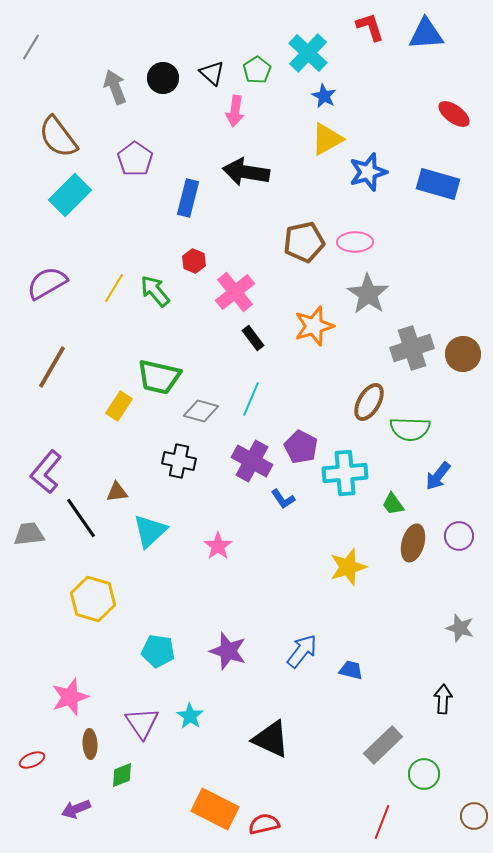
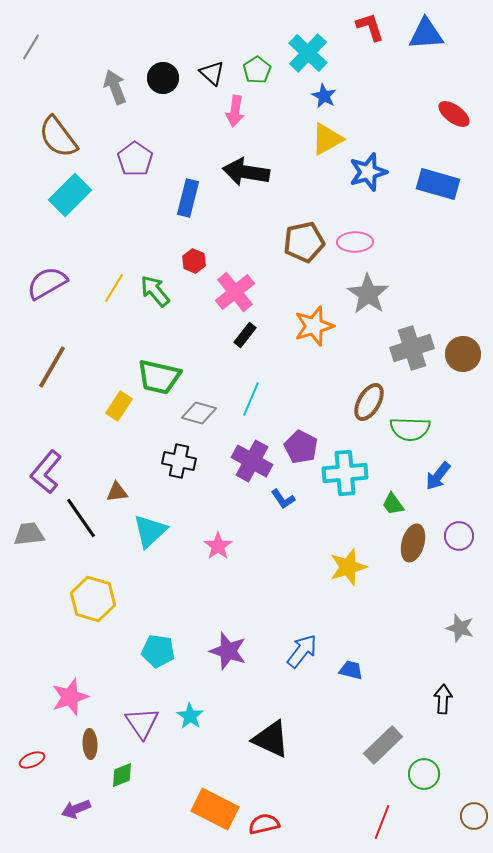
black rectangle at (253, 338): moved 8 px left, 3 px up; rotated 75 degrees clockwise
gray diamond at (201, 411): moved 2 px left, 2 px down
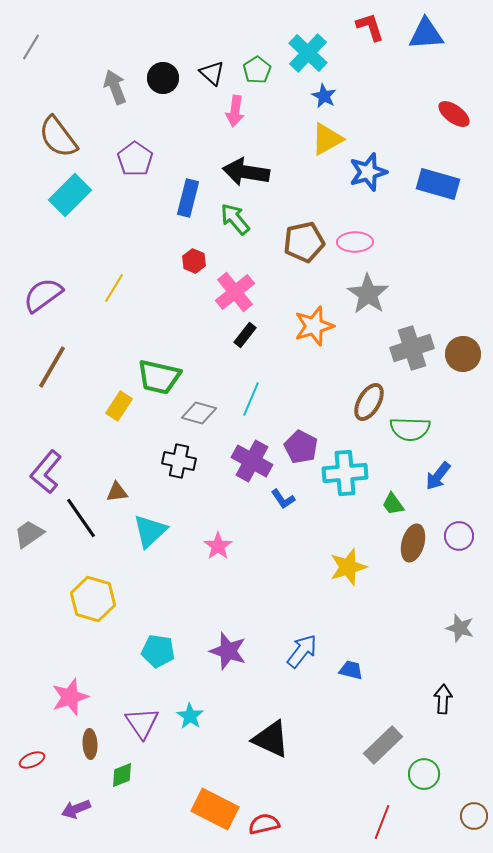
purple semicircle at (47, 283): moved 4 px left, 12 px down; rotated 6 degrees counterclockwise
green arrow at (155, 291): moved 80 px right, 72 px up
gray trapezoid at (29, 534): rotated 28 degrees counterclockwise
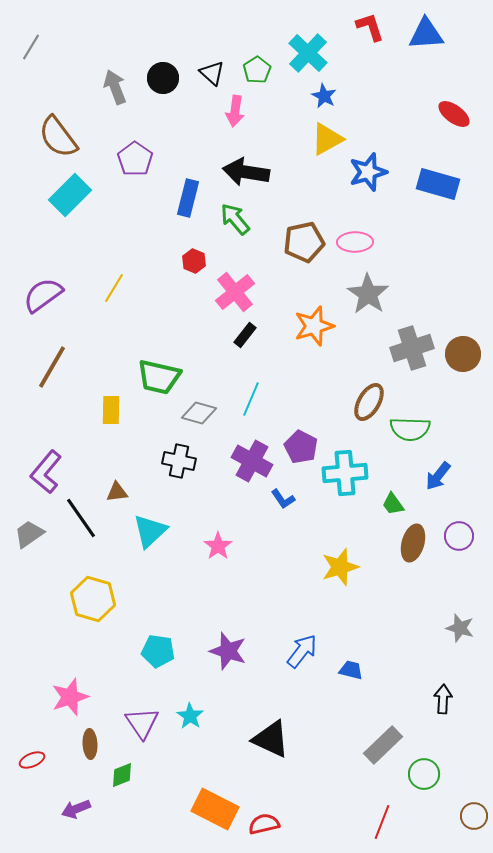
yellow rectangle at (119, 406): moved 8 px left, 4 px down; rotated 32 degrees counterclockwise
yellow star at (348, 567): moved 8 px left
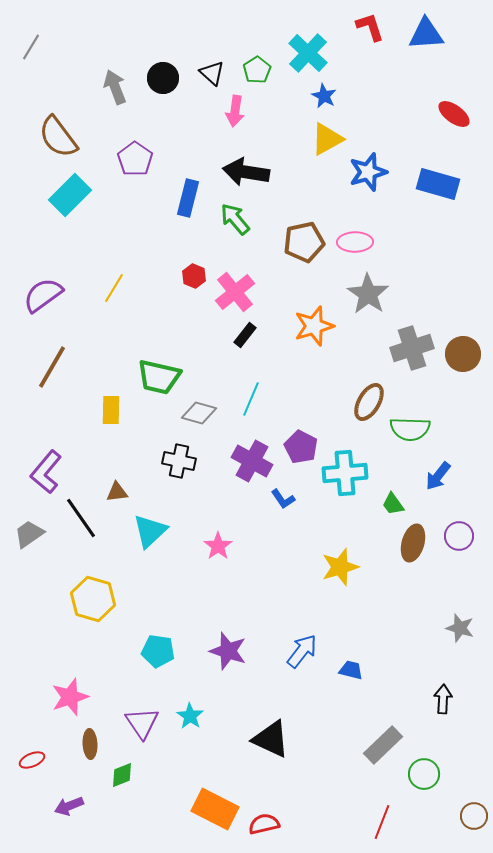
red hexagon at (194, 261): moved 15 px down
purple arrow at (76, 809): moved 7 px left, 3 px up
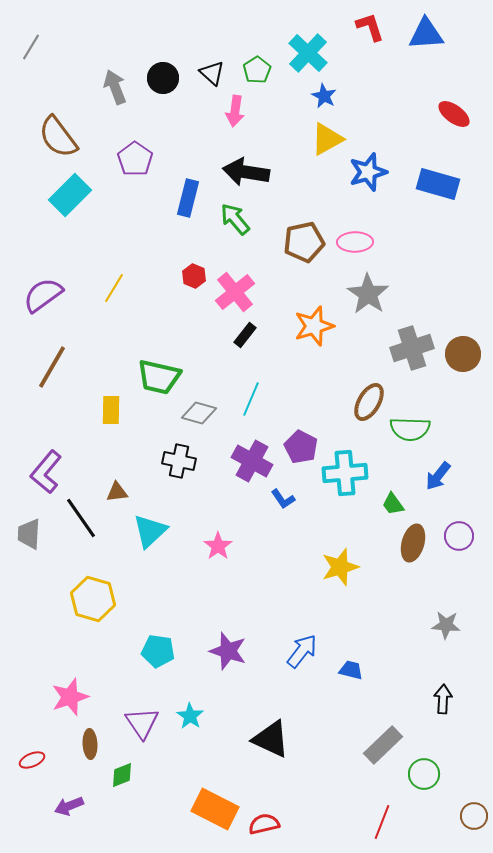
gray trapezoid at (29, 534): rotated 52 degrees counterclockwise
gray star at (460, 628): moved 14 px left, 3 px up; rotated 12 degrees counterclockwise
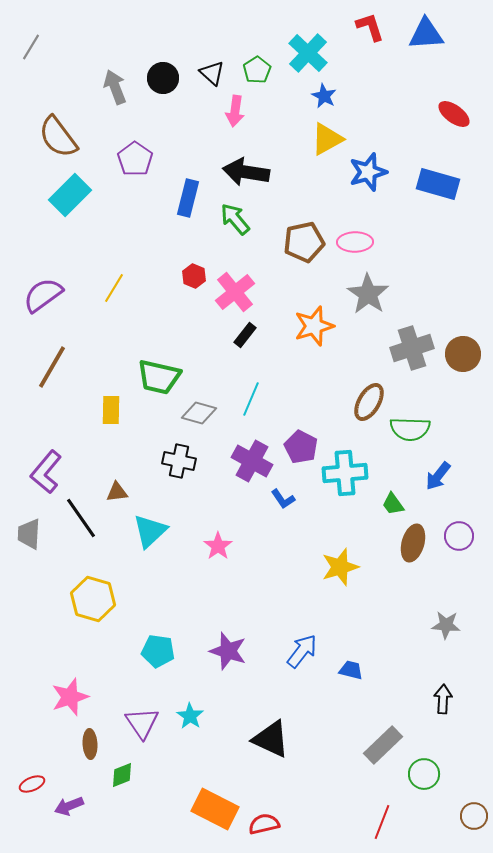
red ellipse at (32, 760): moved 24 px down
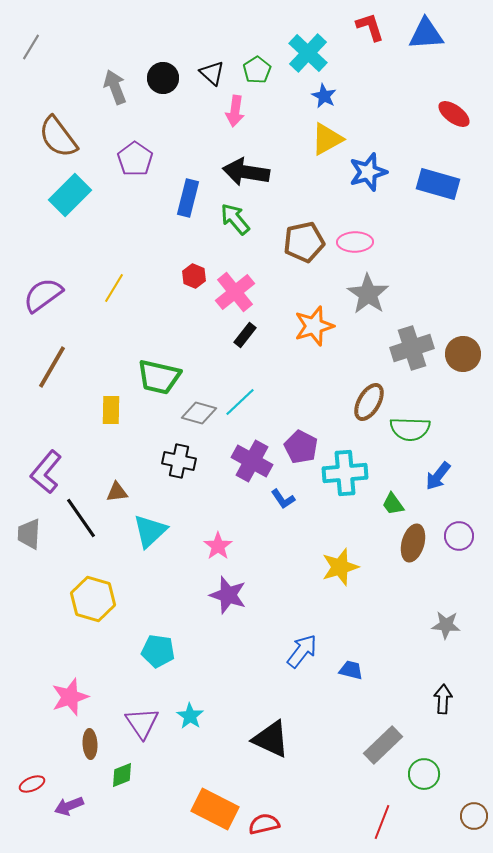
cyan line at (251, 399): moved 11 px left, 3 px down; rotated 24 degrees clockwise
purple star at (228, 651): moved 56 px up
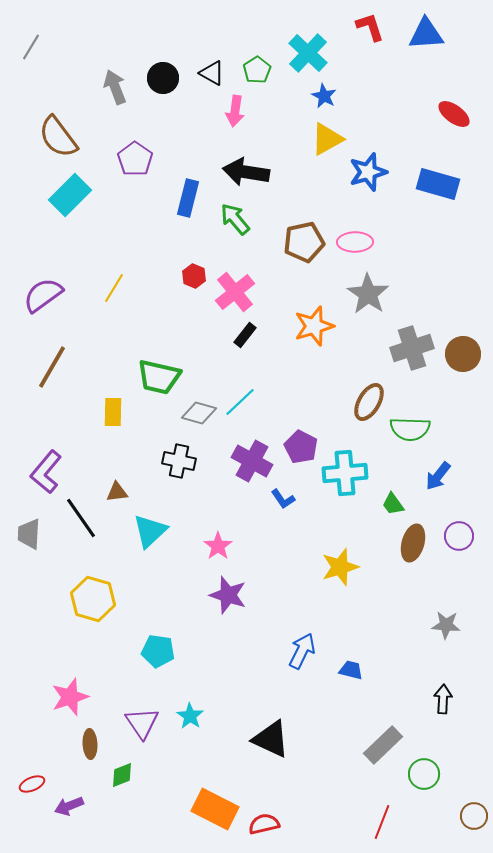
black triangle at (212, 73): rotated 12 degrees counterclockwise
yellow rectangle at (111, 410): moved 2 px right, 2 px down
blue arrow at (302, 651): rotated 12 degrees counterclockwise
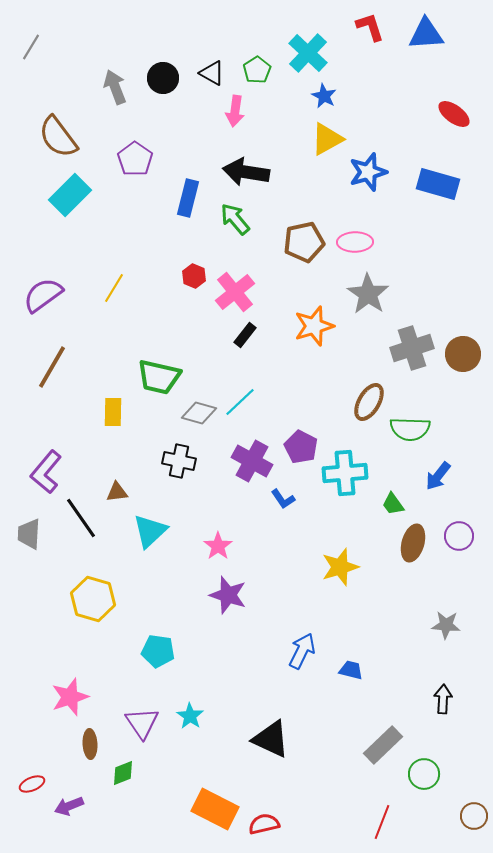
green diamond at (122, 775): moved 1 px right, 2 px up
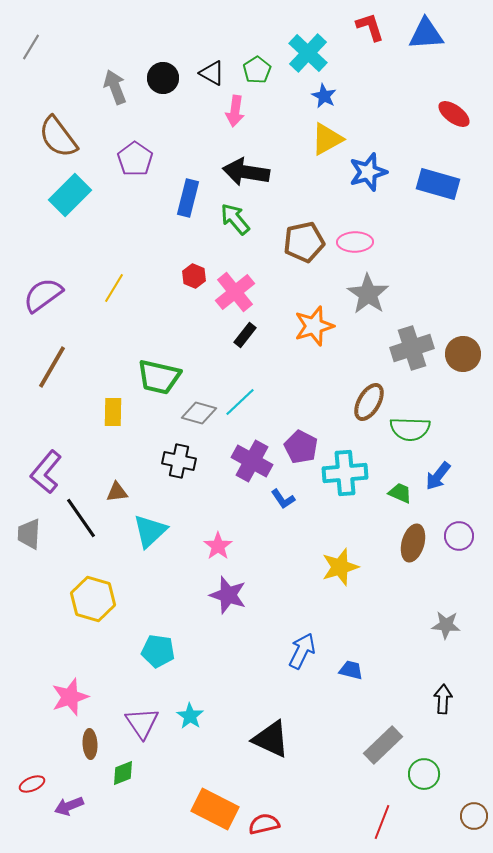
green trapezoid at (393, 504): moved 7 px right, 11 px up; rotated 150 degrees clockwise
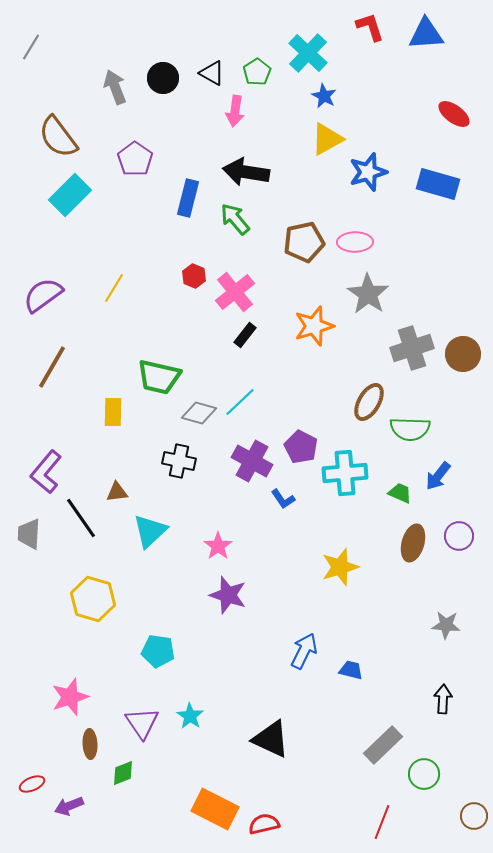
green pentagon at (257, 70): moved 2 px down
blue arrow at (302, 651): moved 2 px right
